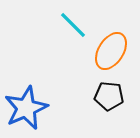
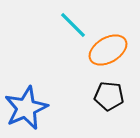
orange ellipse: moved 3 px left, 1 px up; rotated 27 degrees clockwise
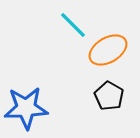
black pentagon: rotated 24 degrees clockwise
blue star: rotated 21 degrees clockwise
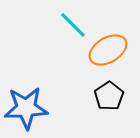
black pentagon: rotated 8 degrees clockwise
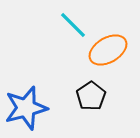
black pentagon: moved 18 px left
blue star: rotated 12 degrees counterclockwise
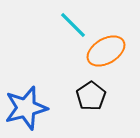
orange ellipse: moved 2 px left, 1 px down
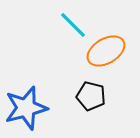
black pentagon: rotated 24 degrees counterclockwise
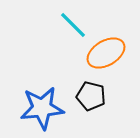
orange ellipse: moved 2 px down
blue star: moved 16 px right; rotated 9 degrees clockwise
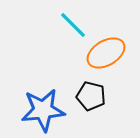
blue star: moved 1 px right, 2 px down
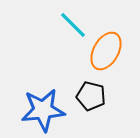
orange ellipse: moved 2 px up; rotated 30 degrees counterclockwise
